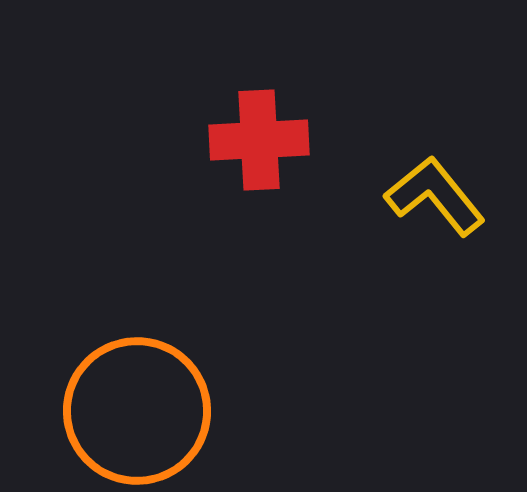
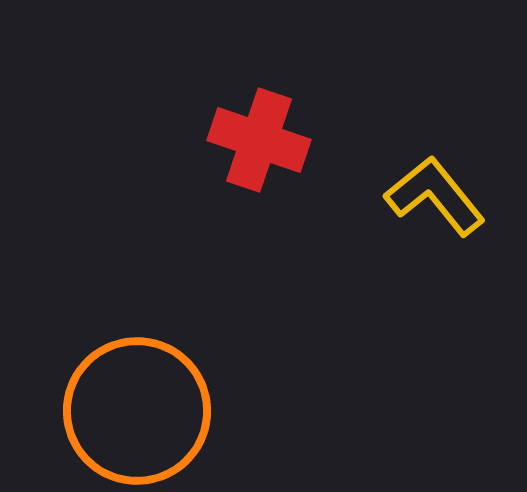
red cross: rotated 22 degrees clockwise
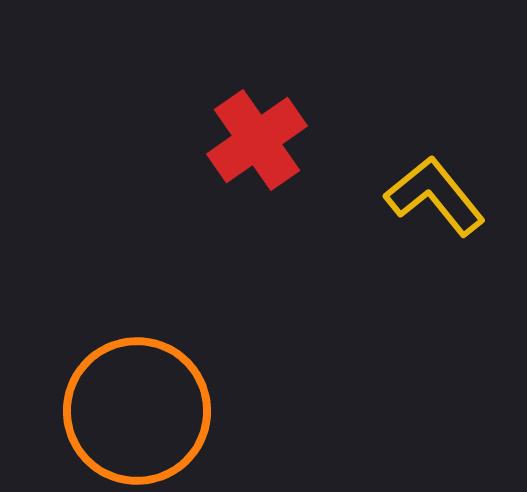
red cross: moved 2 px left; rotated 36 degrees clockwise
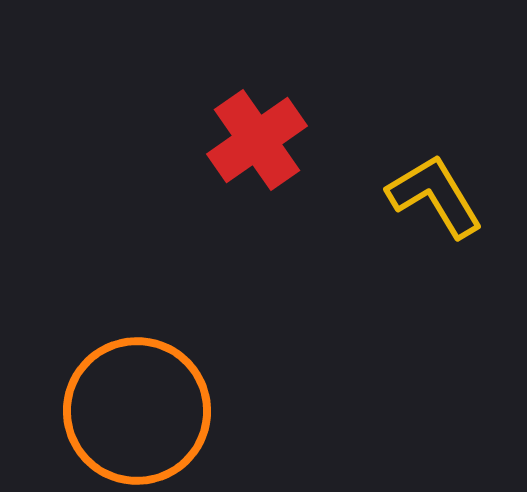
yellow L-shape: rotated 8 degrees clockwise
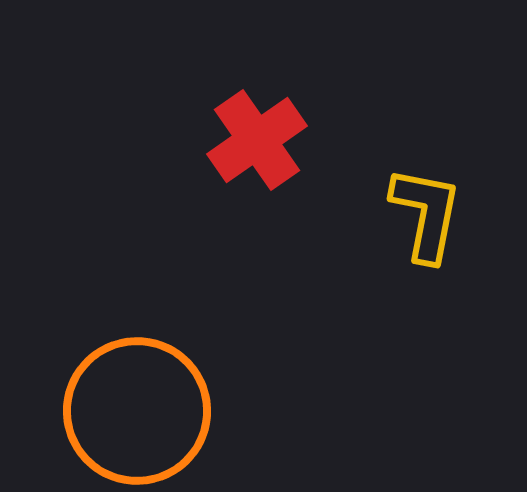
yellow L-shape: moved 9 px left, 18 px down; rotated 42 degrees clockwise
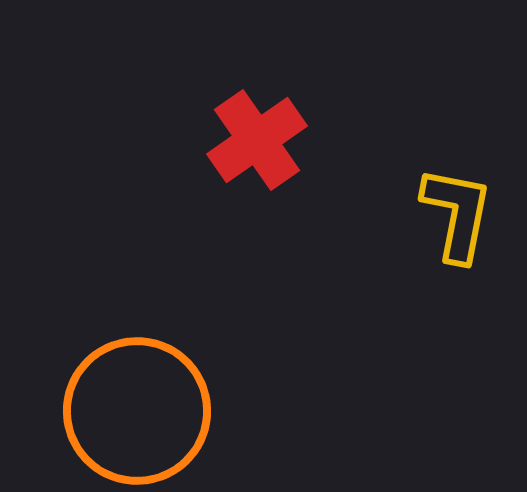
yellow L-shape: moved 31 px right
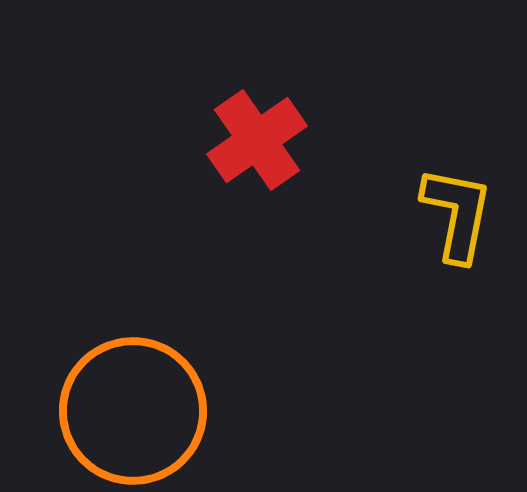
orange circle: moved 4 px left
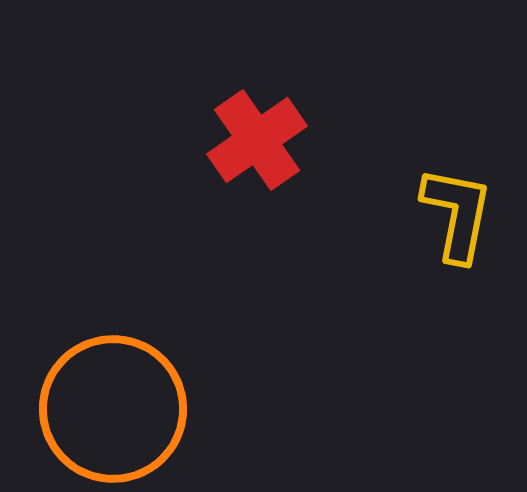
orange circle: moved 20 px left, 2 px up
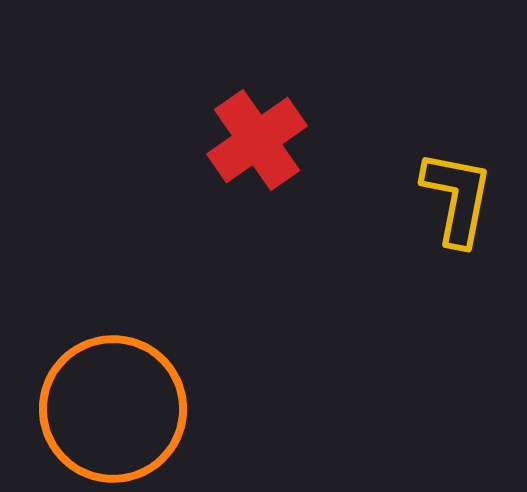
yellow L-shape: moved 16 px up
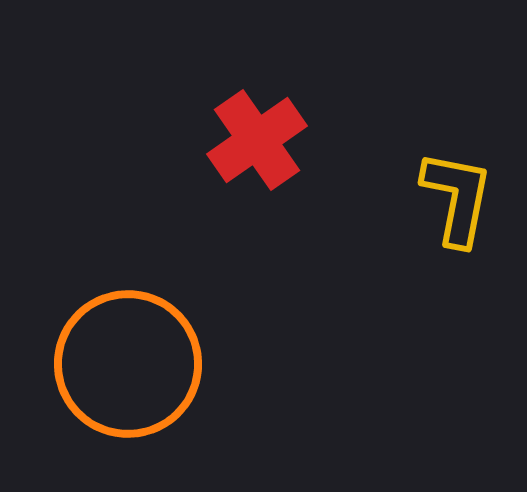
orange circle: moved 15 px right, 45 px up
